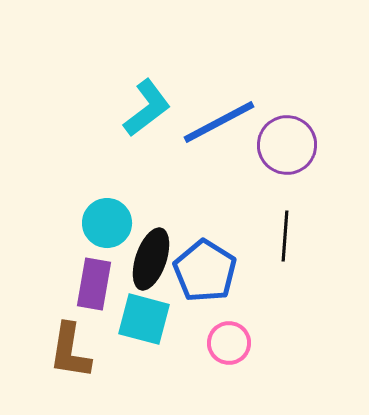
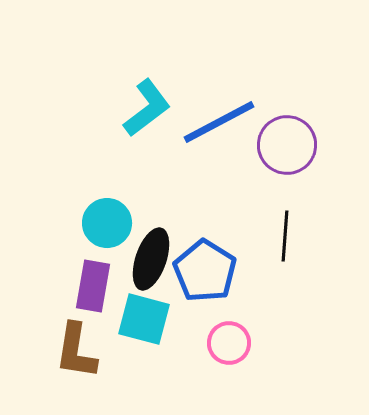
purple rectangle: moved 1 px left, 2 px down
brown L-shape: moved 6 px right
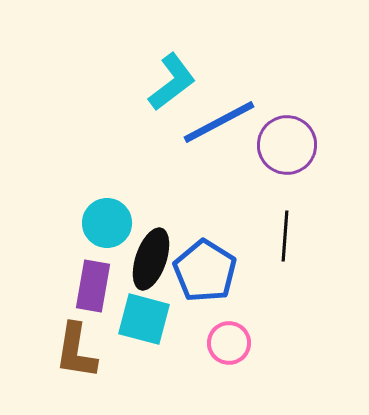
cyan L-shape: moved 25 px right, 26 px up
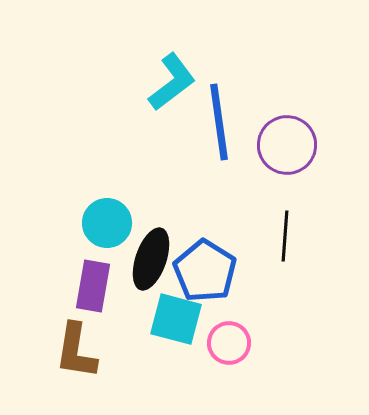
blue line: rotated 70 degrees counterclockwise
cyan square: moved 32 px right
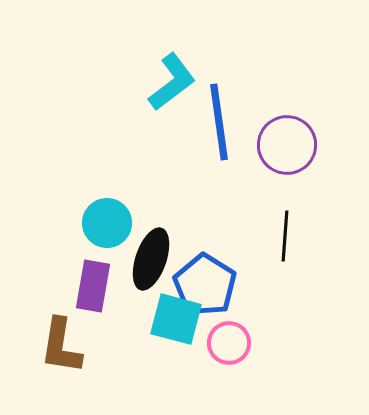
blue pentagon: moved 14 px down
brown L-shape: moved 15 px left, 5 px up
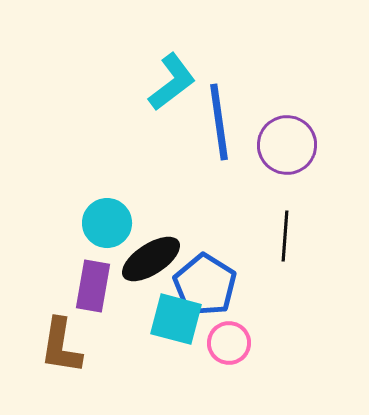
black ellipse: rotated 38 degrees clockwise
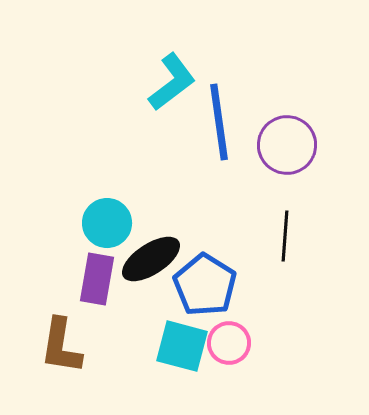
purple rectangle: moved 4 px right, 7 px up
cyan square: moved 6 px right, 27 px down
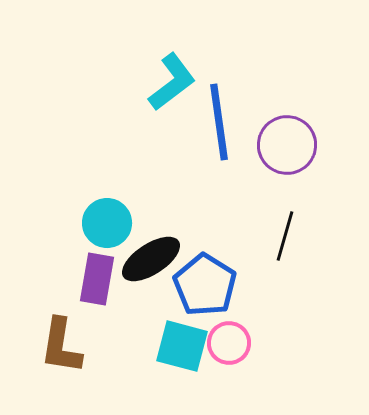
black line: rotated 12 degrees clockwise
